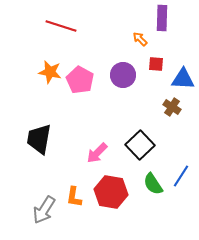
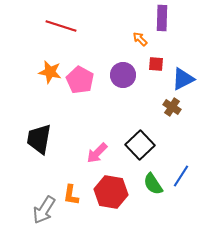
blue triangle: rotated 30 degrees counterclockwise
orange L-shape: moved 3 px left, 2 px up
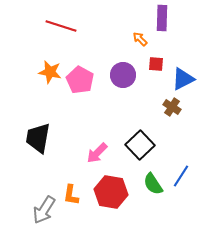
black trapezoid: moved 1 px left, 1 px up
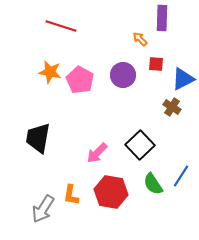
gray arrow: moved 1 px left, 1 px up
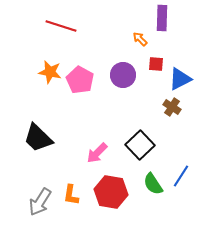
blue triangle: moved 3 px left
black trapezoid: rotated 56 degrees counterclockwise
gray arrow: moved 3 px left, 7 px up
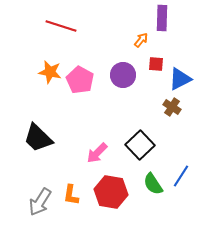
orange arrow: moved 1 px right, 1 px down; rotated 84 degrees clockwise
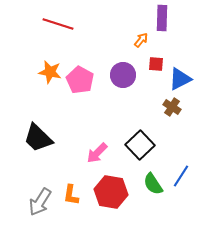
red line: moved 3 px left, 2 px up
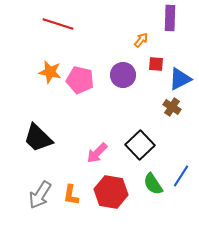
purple rectangle: moved 8 px right
pink pentagon: rotated 16 degrees counterclockwise
gray arrow: moved 7 px up
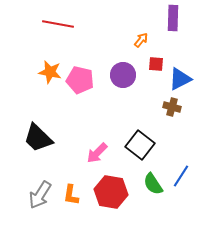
purple rectangle: moved 3 px right
red line: rotated 8 degrees counterclockwise
brown cross: rotated 18 degrees counterclockwise
black square: rotated 8 degrees counterclockwise
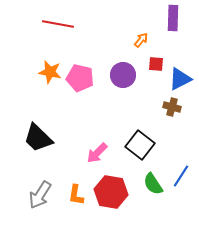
pink pentagon: moved 2 px up
orange L-shape: moved 5 px right
